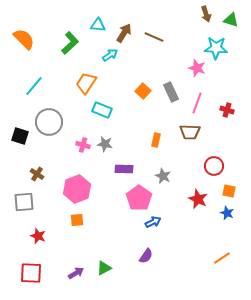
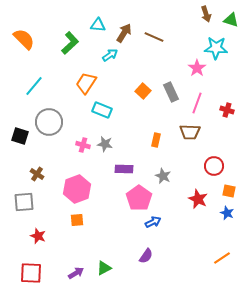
pink star at (197, 68): rotated 18 degrees clockwise
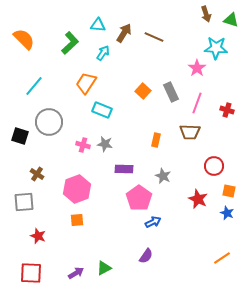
cyan arrow at (110, 55): moved 7 px left, 2 px up; rotated 21 degrees counterclockwise
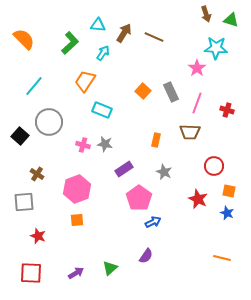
orange trapezoid at (86, 83): moved 1 px left, 2 px up
black square at (20, 136): rotated 24 degrees clockwise
purple rectangle at (124, 169): rotated 36 degrees counterclockwise
gray star at (163, 176): moved 1 px right, 4 px up
orange line at (222, 258): rotated 48 degrees clockwise
green triangle at (104, 268): moved 6 px right; rotated 14 degrees counterclockwise
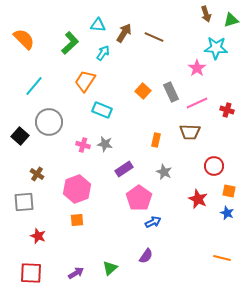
green triangle at (231, 20): rotated 35 degrees counterclockwise
pink line at (197, 103): rotated 45 degrees clockwise
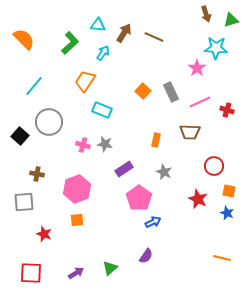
pink line at (197, 103): moved 3 px right, 1 px up
brown cross at (37, 174): rotated 24 degrees counterclockwise
red star at (38, 236): moved 6 px right, 2 px up
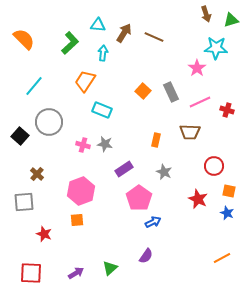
cyan arrow at (103, 53): rotated 28 degrees counterclockwise
brown cross at (37, 174): rotated 32 degrees clockwise
pink hexagon at (77, 189): moved 4 px right, 2 px down
orange line at (222, 258): rotated 42 degrees counterclockwise
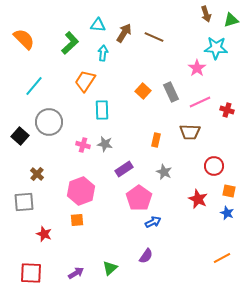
cyan rectangle at (102, 110): rotated 66 degrees clockwise
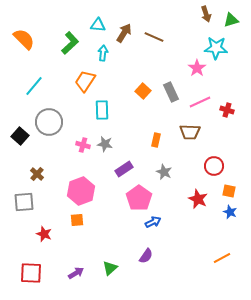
blue star at (227, 213): moved 3 px right, 1 px up
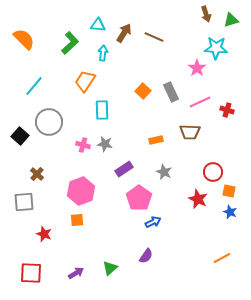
orange rectangle at (156, 140): rotated 64 degrees clockwise
red circle at (214, 166): moved 1 px left, 6 px down
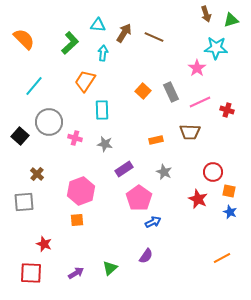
pink cross at (83, 145): moved 8 px left, 7 px up
red star at (44, 234): moved 10 px down
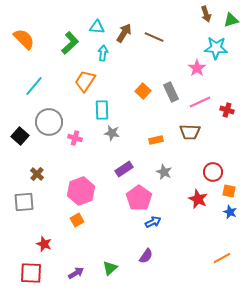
cyan triangle at (98, 25): moved 1 px left, 2 px down
gray star at (105, 144): moved 7 px right, 11 px up
orange square at (77, 220): rotated 24 degrees counterclockwise
